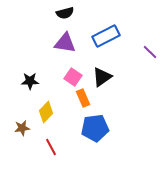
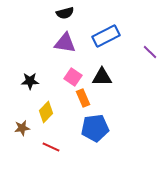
black triangle: rotated 35 degrees clockwise
red line: rotated 36 degrees counterclockwise
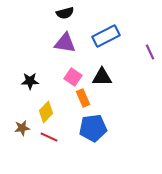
purple line: rotated 21 degrees clockwise
blue pentagon: moved 2 px left
red line: moved 2 px left, 10 px up
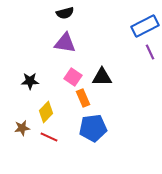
blue rectangle: moved 39 px right, 10 px up
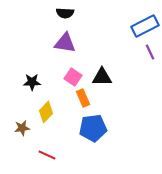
black semicircle: rotated 18 degrees clockwise
black star: moved 2 px right, 1 px down
red line: moved 2 px left, 18 px down
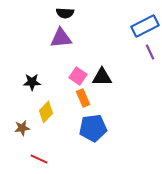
purple triangle: moved 4 px left, 5 px up; rotated 15 degrees counterclockwise
pink square: moved 5 px right, 1 px up
red line: moved 8 px left, 4 px down
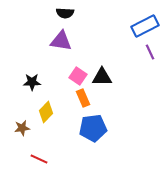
purple triangle: moved 3 px down; rotated 15 degrees clockwise
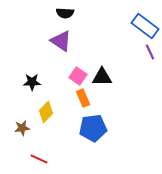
blue rectangle: rotated 64 degrees clockwise
purple triangle: rotated 25 degrees clockwise
